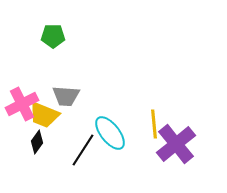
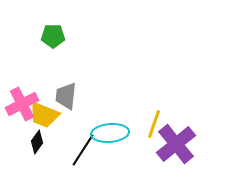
gray trapezoid: rotated 92 degrees clockwise
yellow line: rotated 24 degrees clockwise
cyan ellipse: rotated 57 degrees counterclockwise
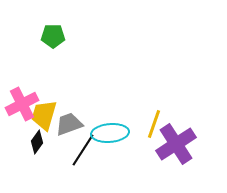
gray trapezoid: moved 3 px right, 28 px down; rotated 64 degrees clockwise
yellow trapezoid: rotated 84 degrees clockwise
purple cross: rotated 6 degrees clockwise
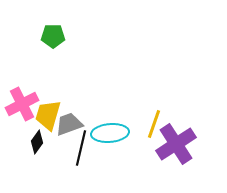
yellow trapezoid: moved 4 px right
black line: moved 2 px left, 2 px up; rotated 20 degrees counterclockwise
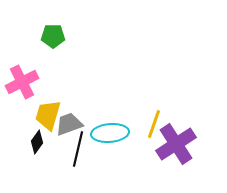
pink cross: moved 22 px up
black line: moved 3 px left, 1 px down
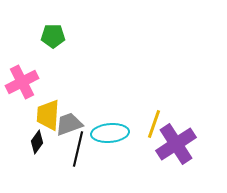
yellow trapezoid: rotated 12 degrees counterclockwise
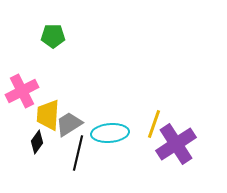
pink cross: moved 9 px down
gray trapezoid: rotated 12 degrees counterclockwise
black line: moved 4 px down
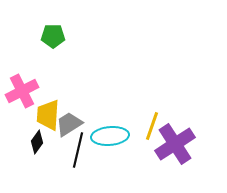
yellow line: moved 2 px left, 2 px down
cyan ellipse: moved 3 px down
purple cross: moved 1 px left
black line: moved 3 px up
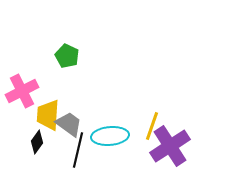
green pentagon: moved 14 px right, 20 px down; rotated 25 degrees clockwise
gray trapezoid: rotated 68 degrees clockwise
purple cross: moved 5 px left, 2 px down
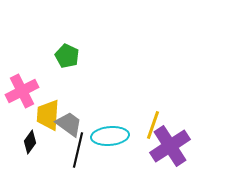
yellow line: moved 1 px right, 1 px up
black diamond: moved 7 px left
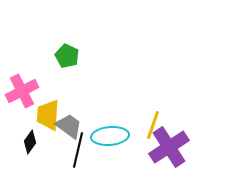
gray trapezoid: moved 2 px down
purple cross: moved 1 px left, 1 px down
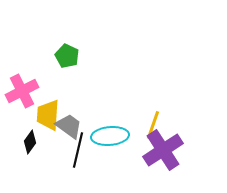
purple cross: moved 6 px left, 3 px down
